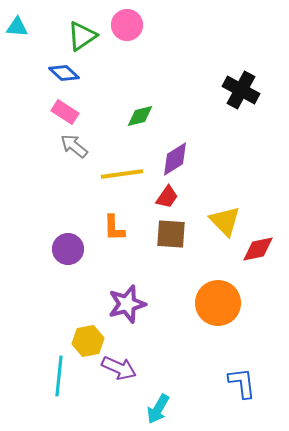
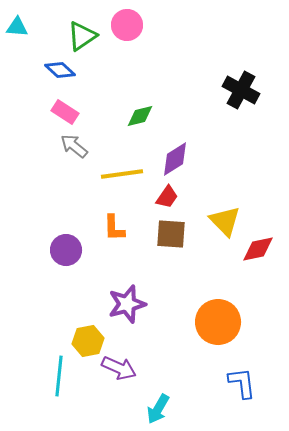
blue diamond: moved 4 px left, 3 px up
purple circle: moved 2 px left, 1 px down
orange circle: moved 19 px down
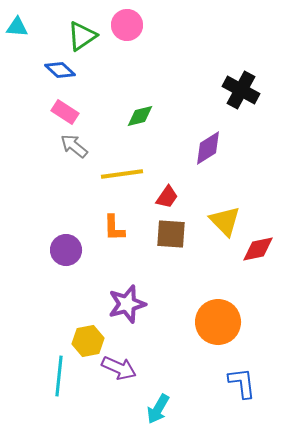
purple diamond: moved 33 px right, 11 px up
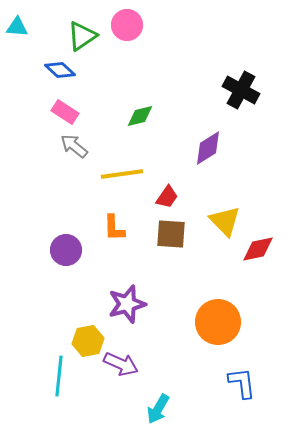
purple arrow: moved 2 px right, 4 px up
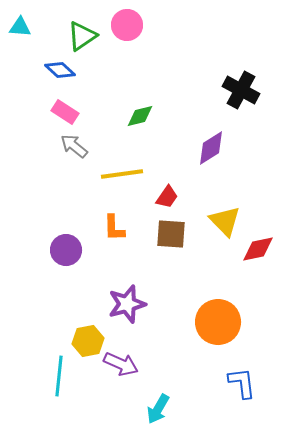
cyan triangle: moved 3 px right
purple diamond: moved 3 px right
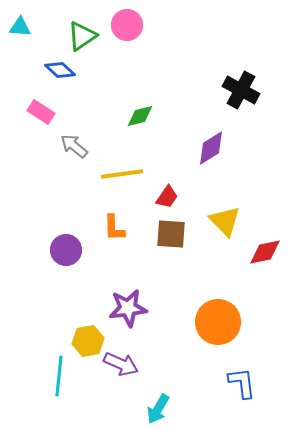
pink rectangle: moved 24 px left
red diamond: moved 7 px right, 3 px down
purple star: moved 1 px right, 4 px down; rotated 9 degrees clockwise
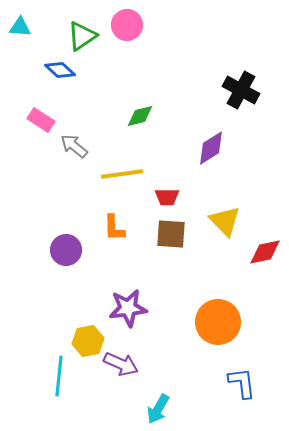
pink rectangle: moved 8 px down
red trapezoid: rotated 55 degrees clockwise
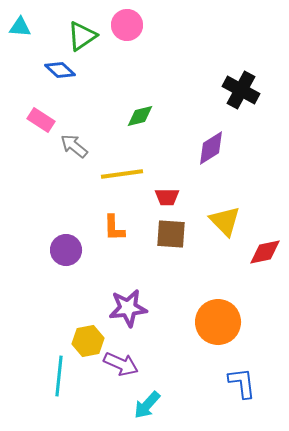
cyan arrow: moved 11 px left, 4 px up; rotated 12 degrees clockwise
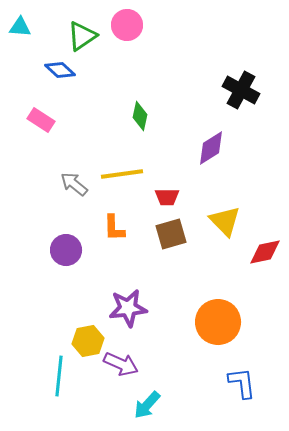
green diamond: rotated 64 degrees counterclockwise
gray arrow: moved 38 px down
brown square: rotated 20 degrees counterclockwise
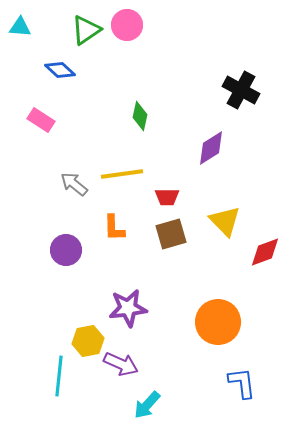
green triangle: moved 4 px right, 6 px up
red diamond: rotated 8 degrees counterclockwise
